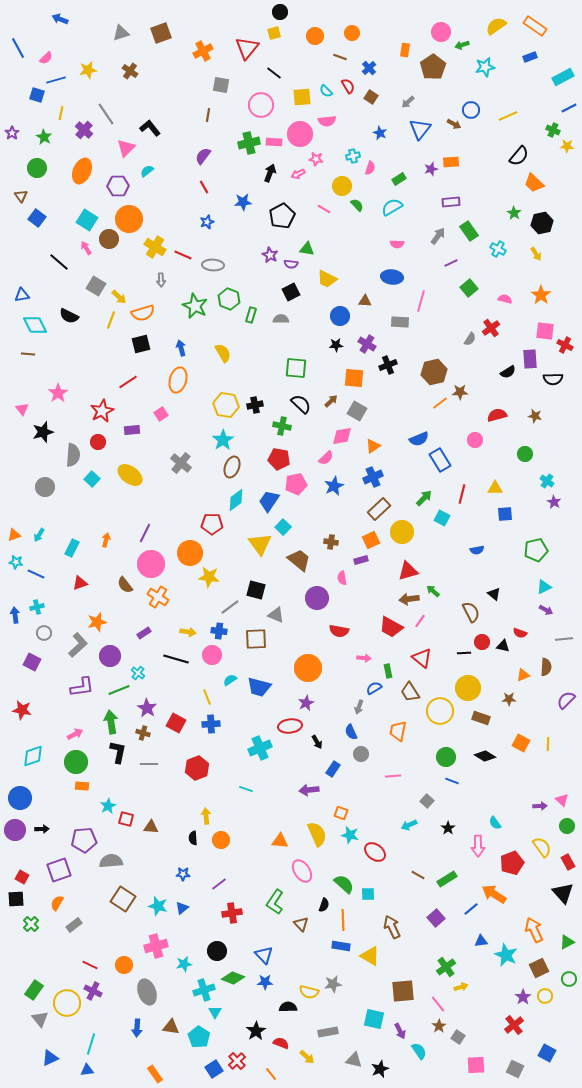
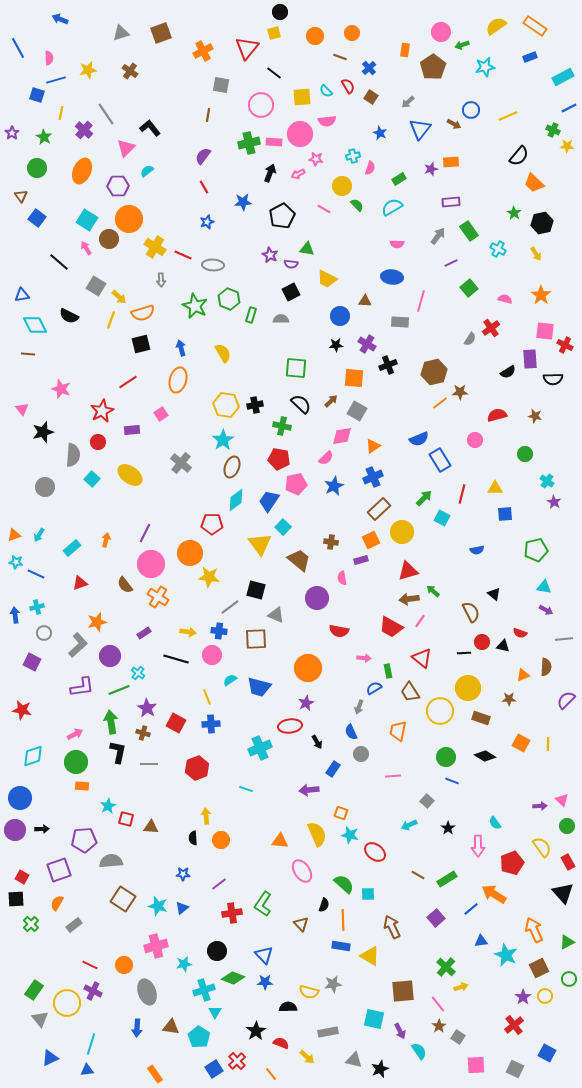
pink semicircle at (46, 58): moved 3 px right; rotated 48 degrees counterclockwise
pink star at (58, 393): moved 3 px right, 4 px up; rotated 18 degrees counterclockwise
cyan rectangle at (72, 548): rotated 24 degrees clockwise
cyan triangle at (544, 587): rotated 35 degrees clockwise
green L-shape at (275, 902): moved 12 px left, 2 px down
green cross at (446, 967): rotated 12 degrees counterclockwise
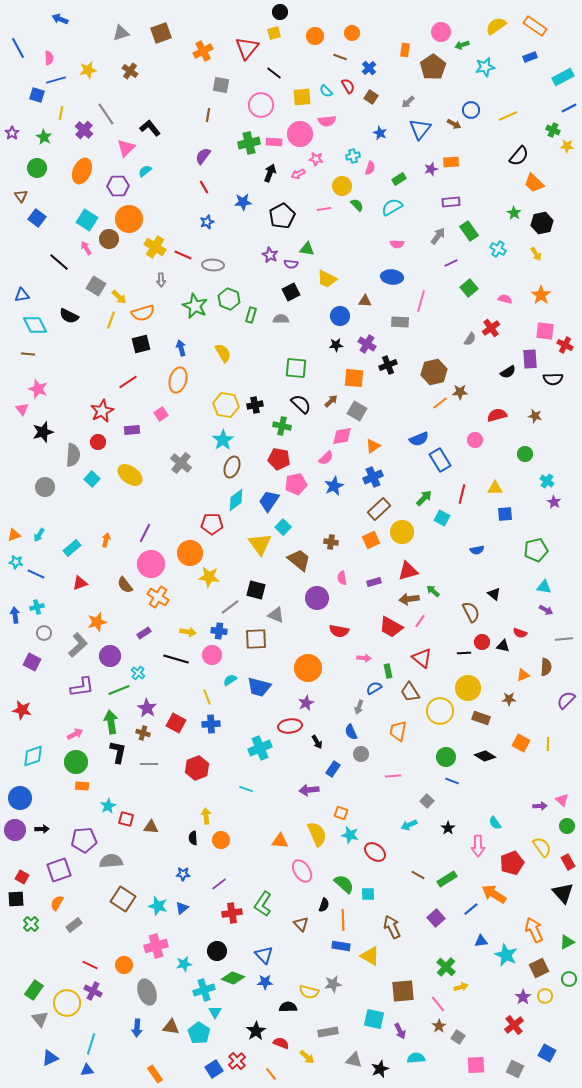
cyan semicircle at (147, 171): moved 2 px left
pink line at (324, 209): rotated 40 degrees counterclockwise
pink star at (61, 389): moved 23 px left
purple rectangle at (361, 560): moved 13 px right, 22 px down
cyan pentagon at (199, 1037): moved 4 px up
cyan semicircle at (419, 1051): moved 3 px left, 7 px down; rotated 60 degrees counterclockwise
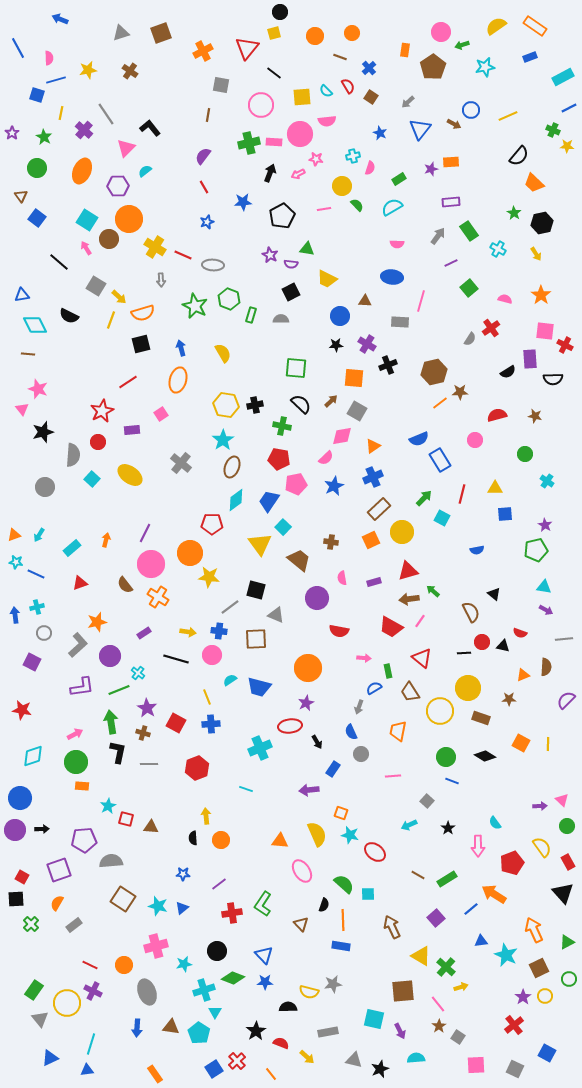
purple star at (554, 502): moved 9 px left, 23 px down
yellow triangle at (370, 956): moved 51 px right
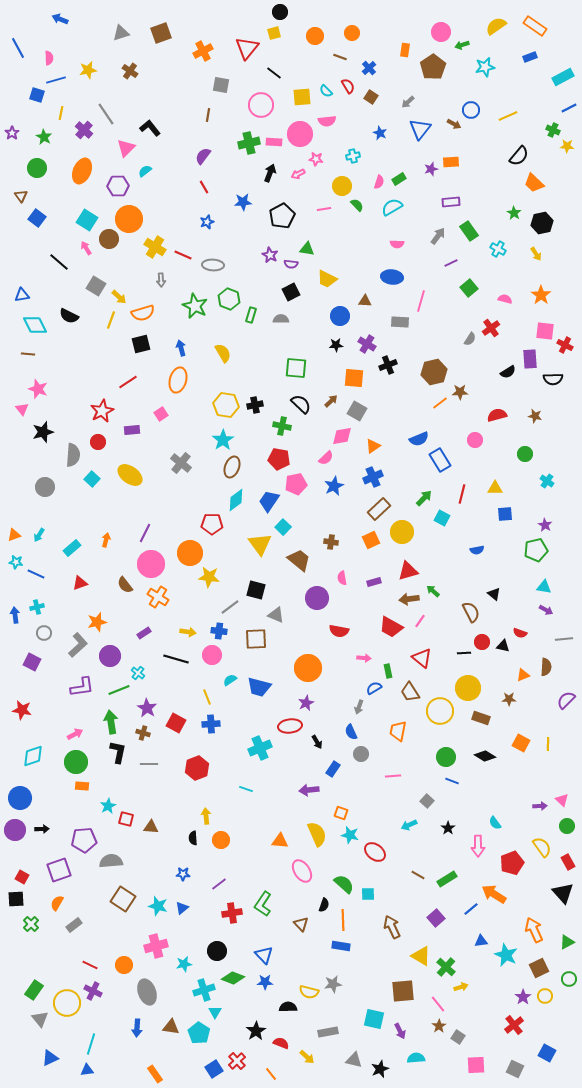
pink semicircle at (370, 168): moved 9 px right, 14 px down
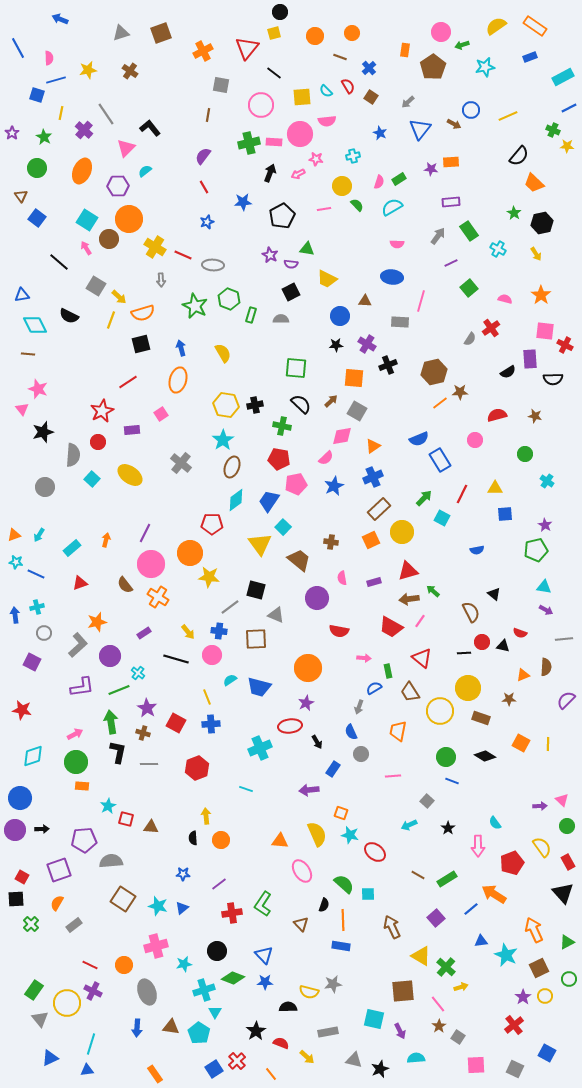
purple star at (431, 169): rotated 24 degrees clockwise
red line at (462, 494): rotated 12 degrees clockwise
yellow arrow at (188, 632): rotated 42 degrees clockwise
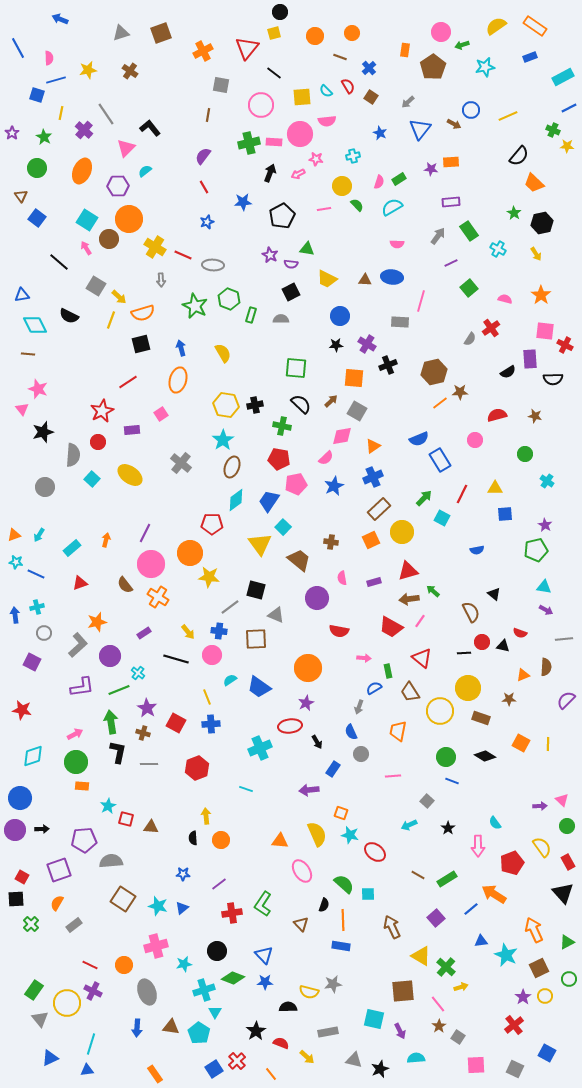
brown triangle at (365, 301): moved 21 px up
blue trapezoid at (259, 687): rotated 20 degrees clockwise
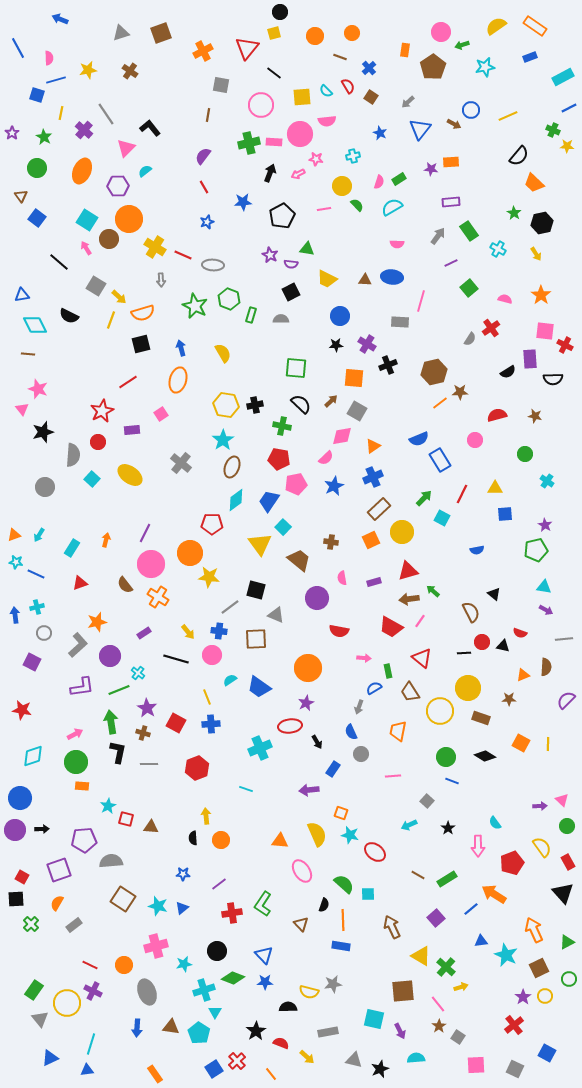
cyan rectangle at (72, 548): rotated 18 degrees counterclockwise
